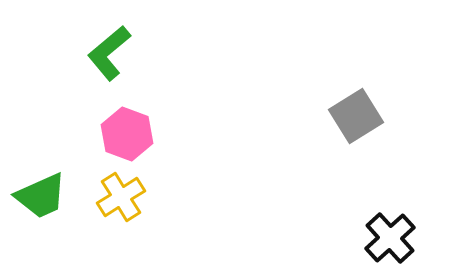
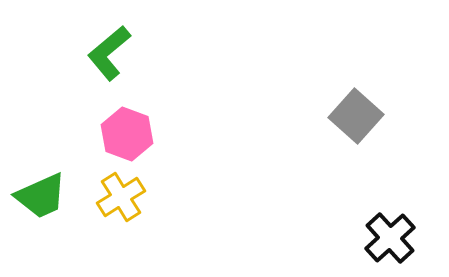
gray square: rotated 16 degrees counterclockwise
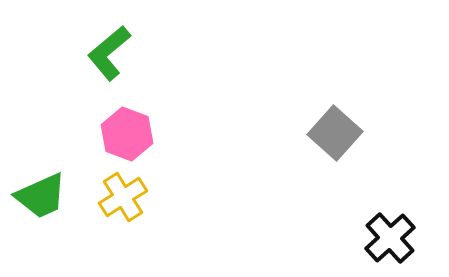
gray square: moved 21 px left, 17 px down
yellow cross: moved 2 px right
